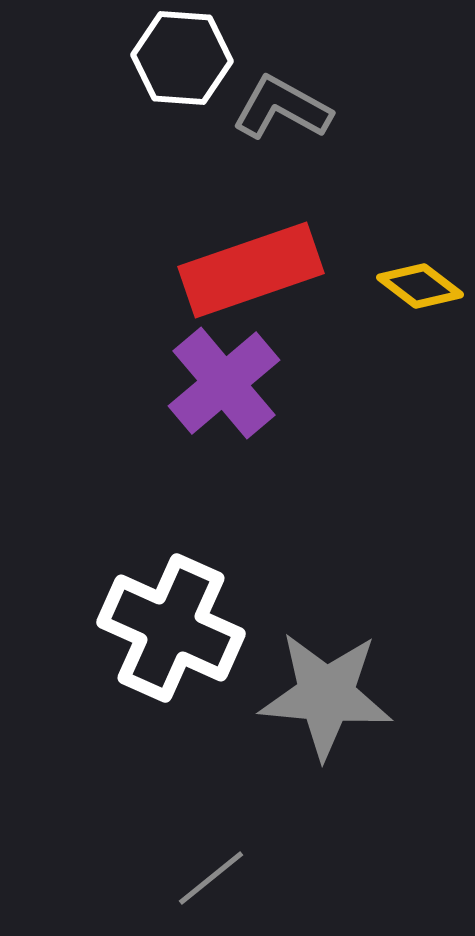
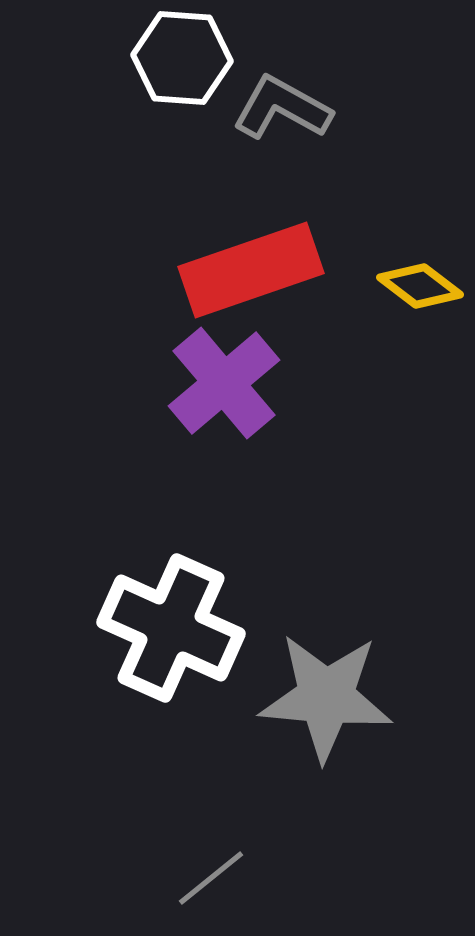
gray star: moved 2 px down
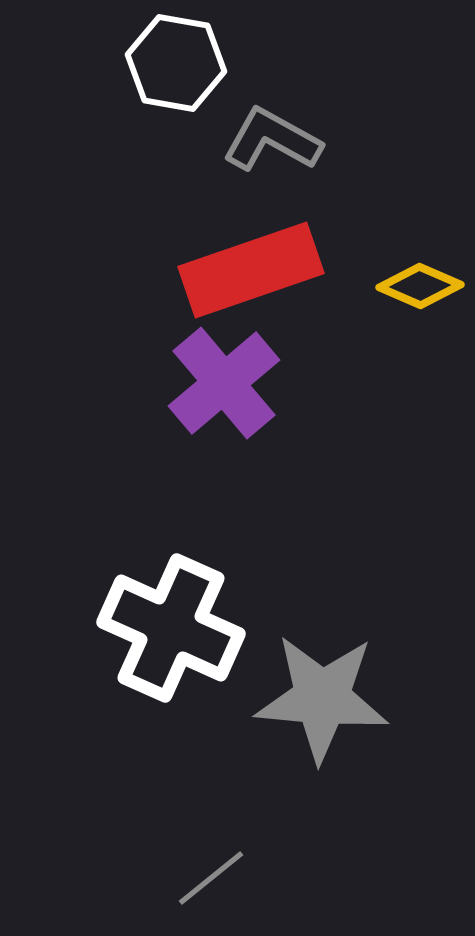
white hexagon: moved 6 px left, 5 px down; rotated 6 degrees clockwise
gray L-shape: moved 10 px left, 32 px down
yellow diamond: rotated 14 degrees counterclockwise
gray star: moved 4 px left, 1 px down
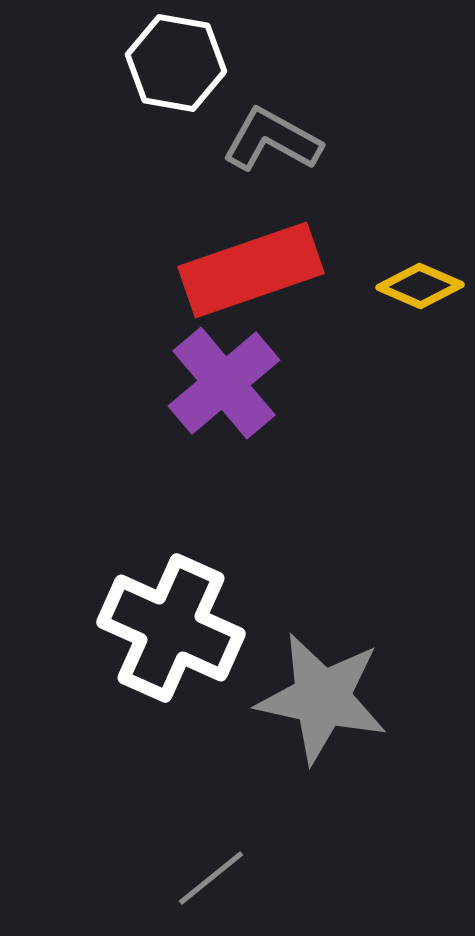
gray star: rotated 7 degrees clockwise
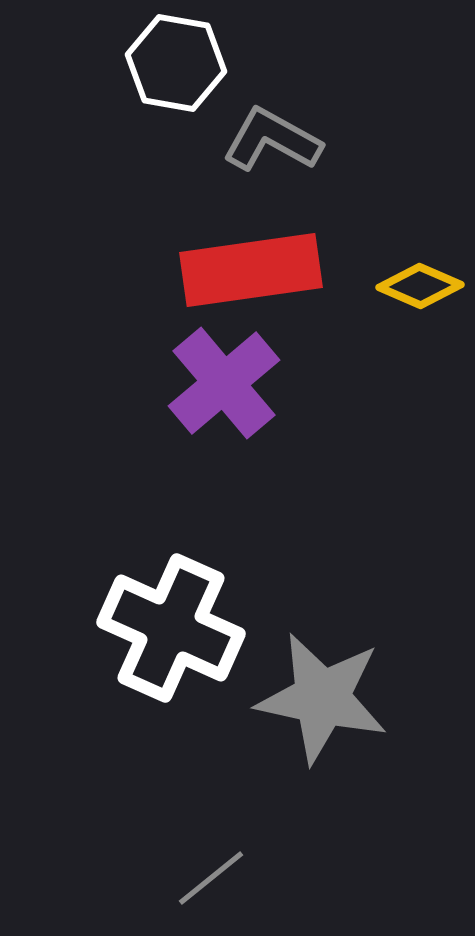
red rectangle: rotated 11 degrees clockwise
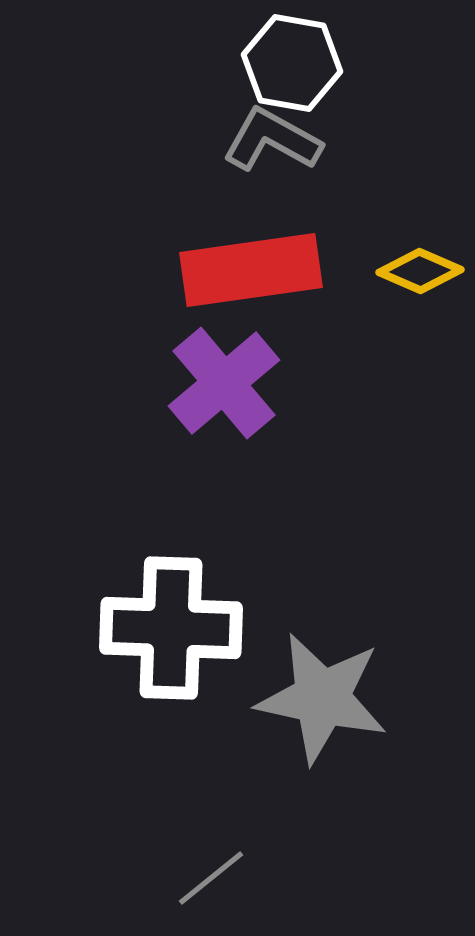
white hexagon: moved 116 px right
yellow diamond: moved 15 px up
white cross: rotated 22 degrees counterclockwise
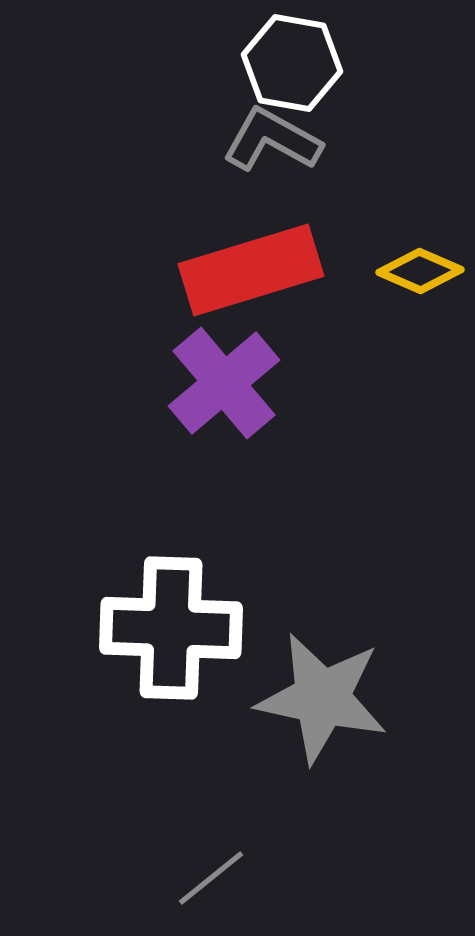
red rectangle: rotated 9 degrees counterclockwise
